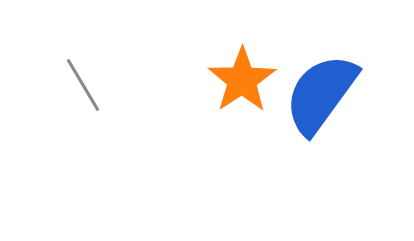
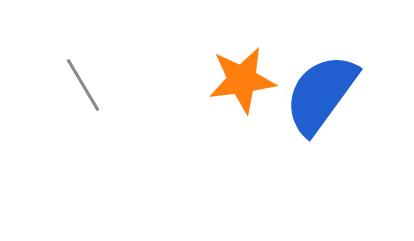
orange star: rotated 26 degrees clockwise
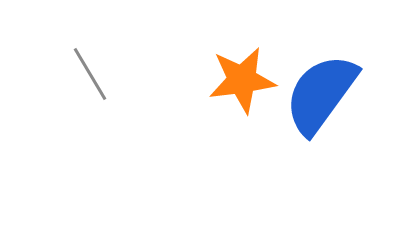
gray line: moved 7 px right, 11 px up
